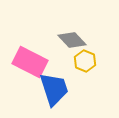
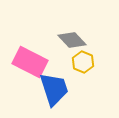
yellow hexagon: moved 2 px left, 1 px down
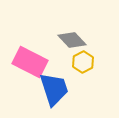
yellow hexagon: rotated 10 degrees clockwise
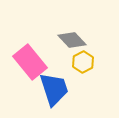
pink rectangle: rotated 24 degrees clockwise
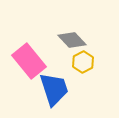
pink rectangle: moved 1 px left, 1 px up
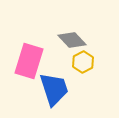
pink rectangle: rotated 56 degrees clockwise
